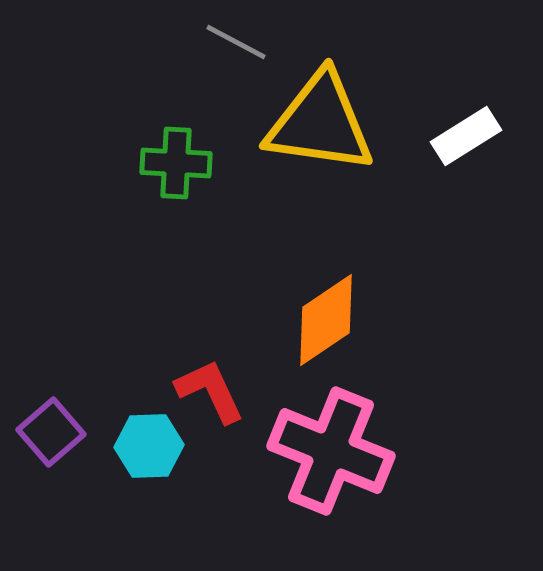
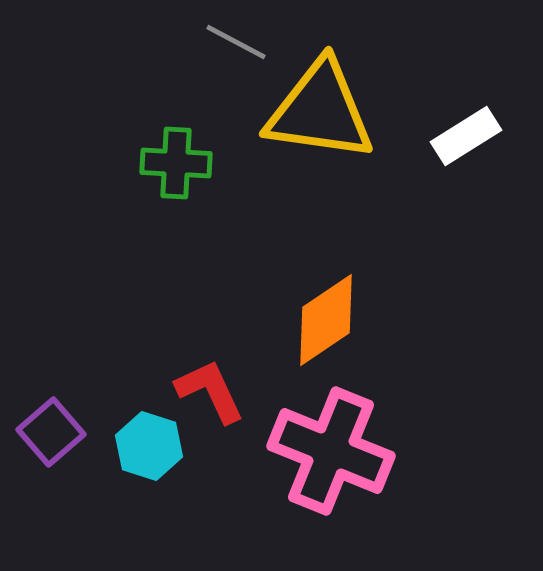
yellow triangle: moved 12 px up
cyan hexagon: rotated 20 degrees clockwise
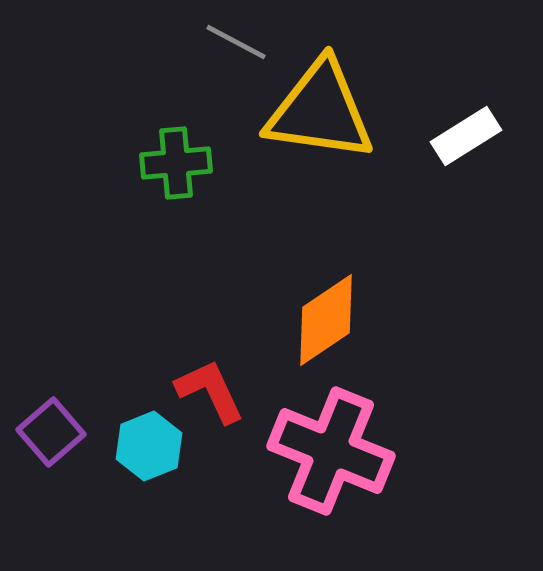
green cross: rotated 8 degrees counterclockwise
cyan hexagon: rotated 20 degrees clockwise
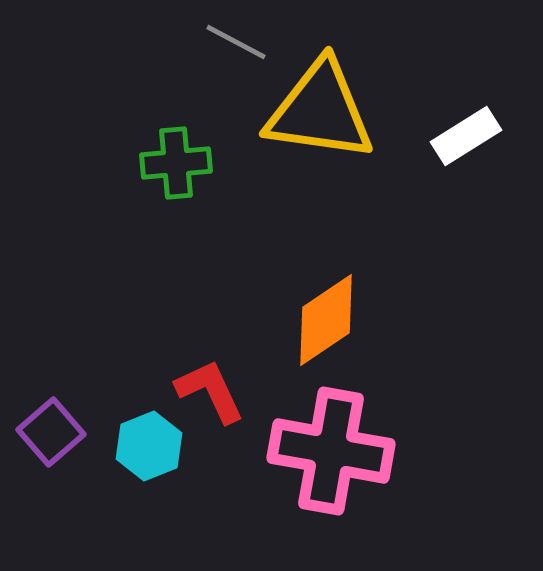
pink cross: rotated 12 degrees counterclockwise
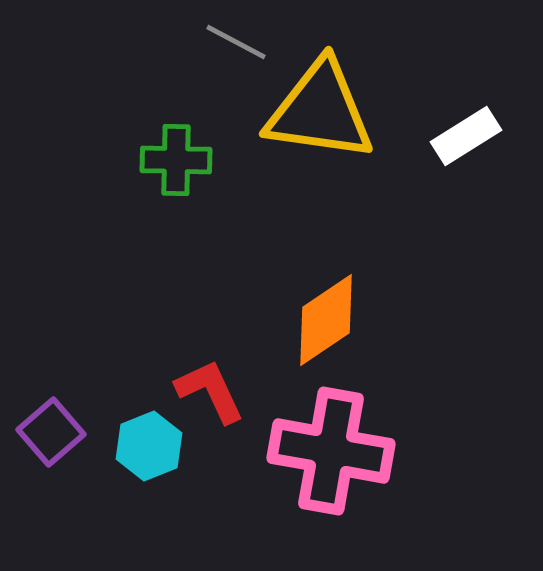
green cross: moved 3 px up; rotated 6 degrees clockwise
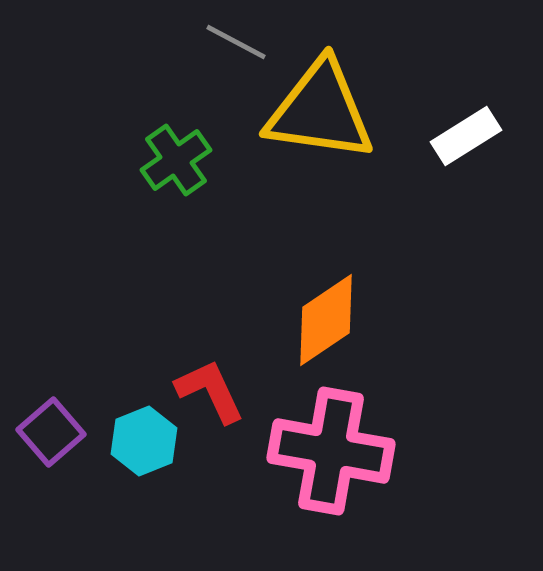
green cross: rotated 36 degrees counterclockwise
cyan hexagon: moved 5 px left, 5 px up
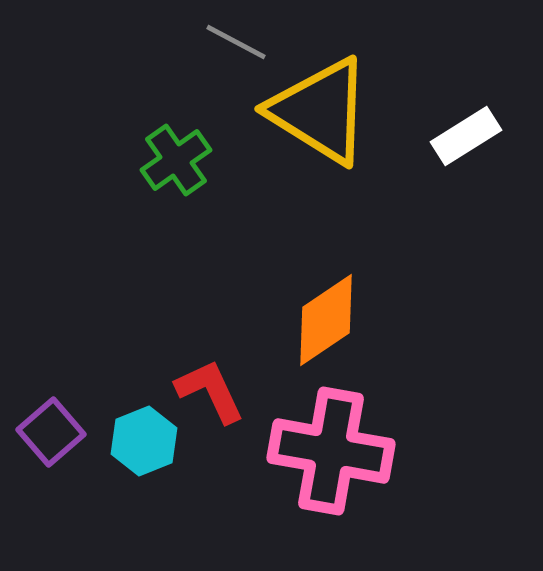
yellow triangle: rotated 24 degrees clockwise
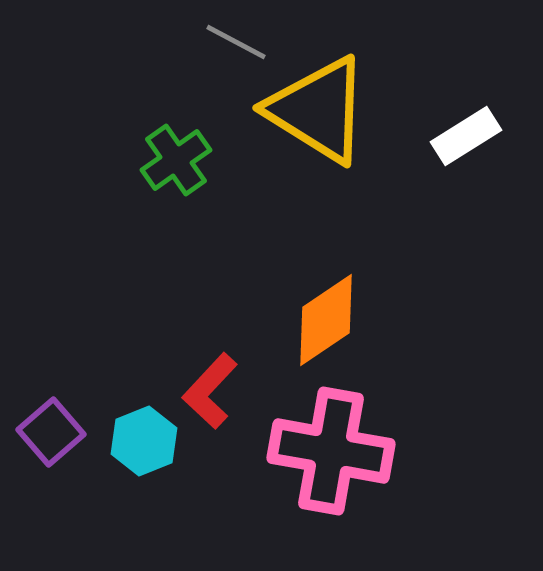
yellow triangle: moved 2 px left, 1 px up
red L-shape: rotated 112 degrees counterclockwise
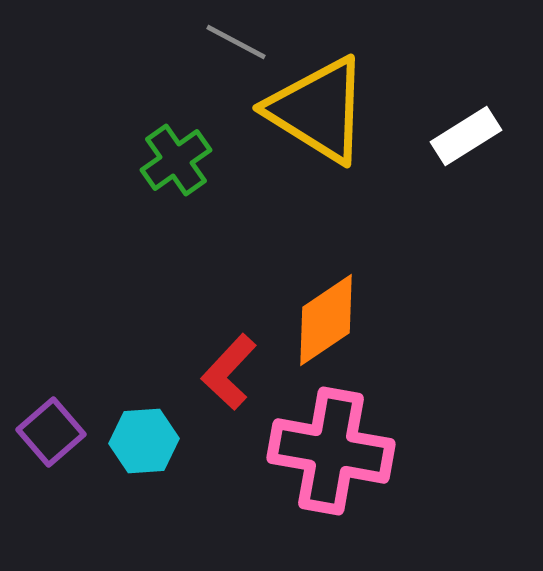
red L-shape: moved 19 px right, 19 px up
cyan hexagon: rotated 18 degrees clockwise
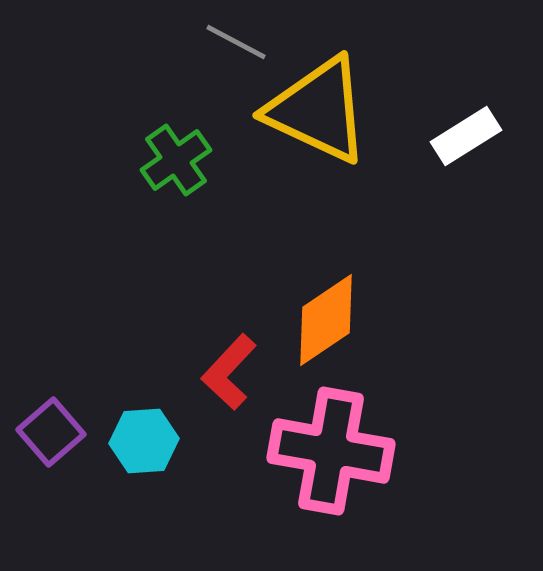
yellow triangle: rotated 7 degrees counterclockwise
